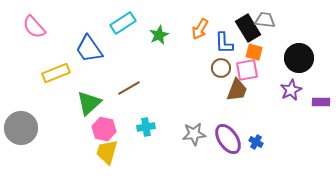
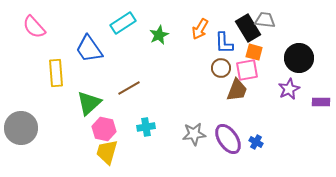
yellow rectangle: rotated 72 degrees counterclockwise
purple star: moved 2 px left, 1 px up
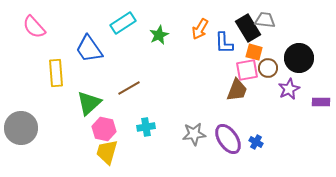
brown circle: moved 47 px right
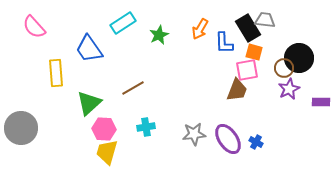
brown circle: moved 16 px right
brown line: moved 4 px right
pink hexagon: rotated 10 degrees counterclockwise
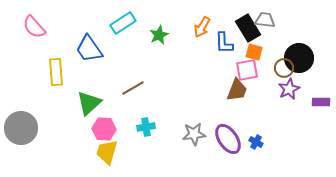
orange arrow: moved 2 px right, 2 px up
yellow rectangle: moved 1 px up
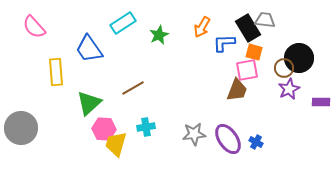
blue L-shape: rotated 90 degrees clockwise
yellow trapezoid: moved 9 px right, 8 px up
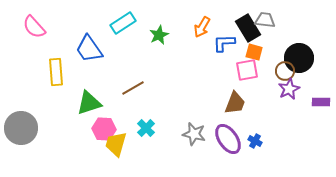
brown circle: moved 1 px right, 3 px down
brown trapezoid: moved 2 px left, 13 px down
green triangle: rotated 24 degrees clockwise
cyan cross: moved 1 px down; rotated 36 degrees counterclockwise
gray star: rotated 20 degrees clockwise
blue cross: moved 1 px left, 1 px up
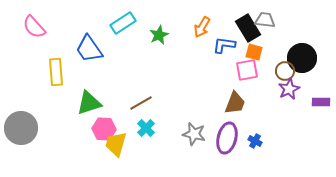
blue L-shape: moved 2 px down; rotated 10 degrees clockwise
black circle: moved 3 px right
brown line: moved 8 px right, 15 px down
purple ellipse: moved 1 px left, 1 px up; rotated 48 degrees clockwise
